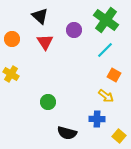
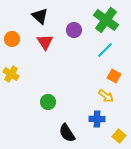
orange square: moved 1 px down
black semicircle: rotated 42 degrees clockwise
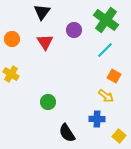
black triangle: moved 2 px right, 4 px up; rotated 24 degrees clockwise
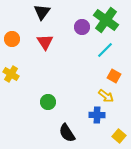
purple circle: moved 8 px right, 3 px up
blue cross: moved 4 px up
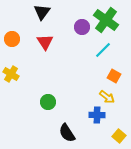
cyan line: moved 2 px left
yellow arrow: moved 1 px right, 1 px down
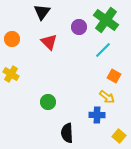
purple circle: moved 3 px left
red triangle: moved 4 px right; rotated 12 degrees counterclockwise
black semicircle: rotated 30 degrees clockwise
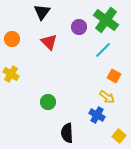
blue cross: rotated 28 degrees clockwise
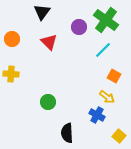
yellow cross: rotated 28 degrees counterclockwise
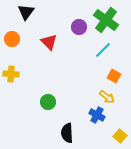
black triangle: moved 16 px left
yellow square: moved 1 px right
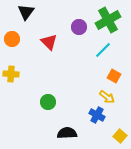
green cross: moved 2 px right; rotated 25 degrees clockwise
black semicircle: rotated 90 degrees clockwise
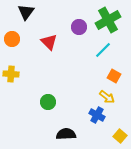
black semicircle: moved 1 px left, 1 px down
